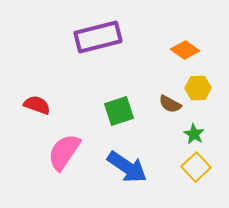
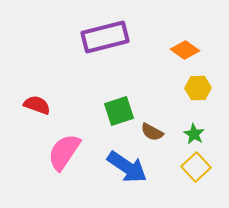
purple rectangle: moved 7 px right
brown semicircle: moved 18 px left, 28 px down
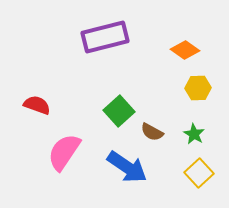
green square: rotated 24 degrees counterclockwise
yellow square: moved 3 px right, 6 px down
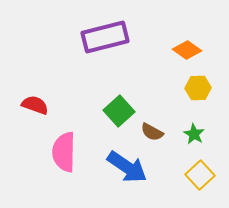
orange diamond: moved 2 px right
red semicircle: moved 2 px left
pink semicircle: rotated 33 degrees counterclockwise
yellow square: moved 1 px right, 2 px down
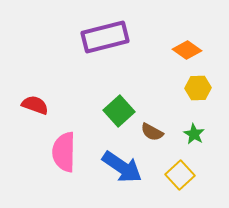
blue arrow: moved 5 px left
yellow square: moved 20 px left
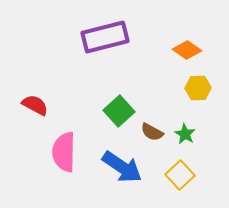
red semicircle: rotated 8 degrees clockwise
green star: moved 9 px left
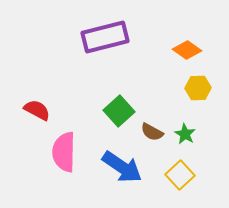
red semicircle: moved 2 px right, 5 px down
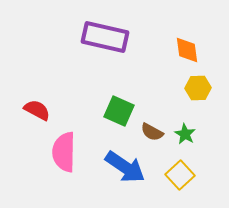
purple rectangle: rotated 27 degrees clockwise
orange diamond: rotated 48 degrees clockwise
green square: rotated 24 degrees counterclockwise
blue arrow: moved 3 px right
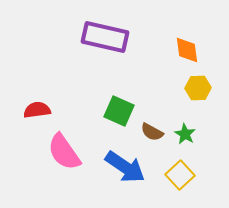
red semicircle: rotated 36 degrees counterclockwise
pink semicircle: rotated 36 degrees counterclockwise
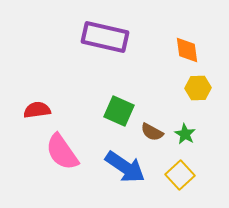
pink semicircle: moved 2 px left
